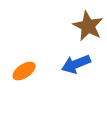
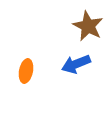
orange ellipse: moved 2 px right; rotated 45 degrees counterclockwise
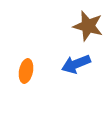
brown star: rotated 12 degrees counterclockwise
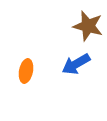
blue arrow: rotated 8 degrees counterclockwise
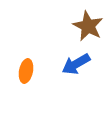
brown star: rotated 12 degrees clockwise
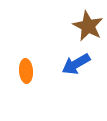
orange ellipse: rotated 15 degrees counterclockwise
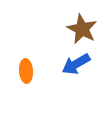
brown star: moved 6 px left, 3 px down
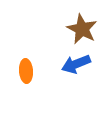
blue arrow: rotated 8 degrees clockwise
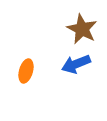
orange ellipse: rotated 20 degrees clockwise
